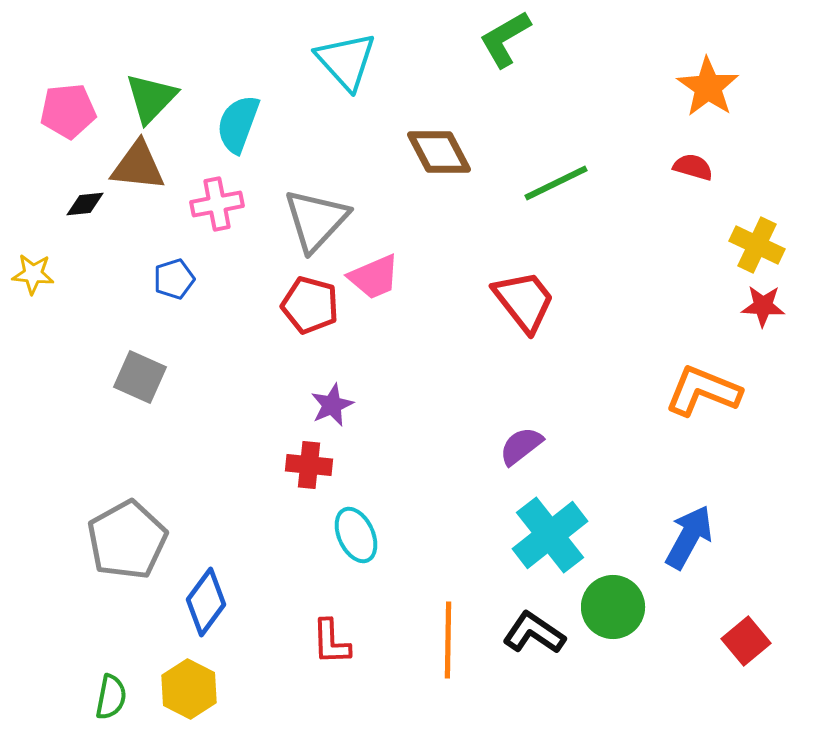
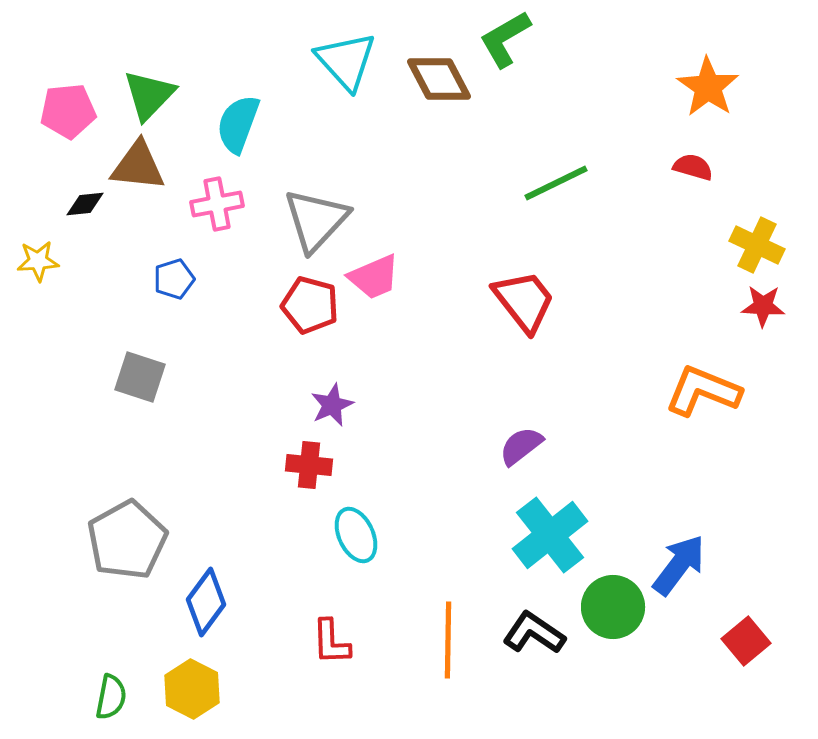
green triangle: moved 2 px left, 3 px up
brown diamond: moved 73 px up
yellow star: moved 5 px right, 13 px up; rotated 9 degrees counterclockwise
gray square: rotated 6 degrees counterclockwise
blue arrow: moved 10 px left, 28 px down; rotated 8 degrees clockwise
yellow hexagon: moved 3 px right
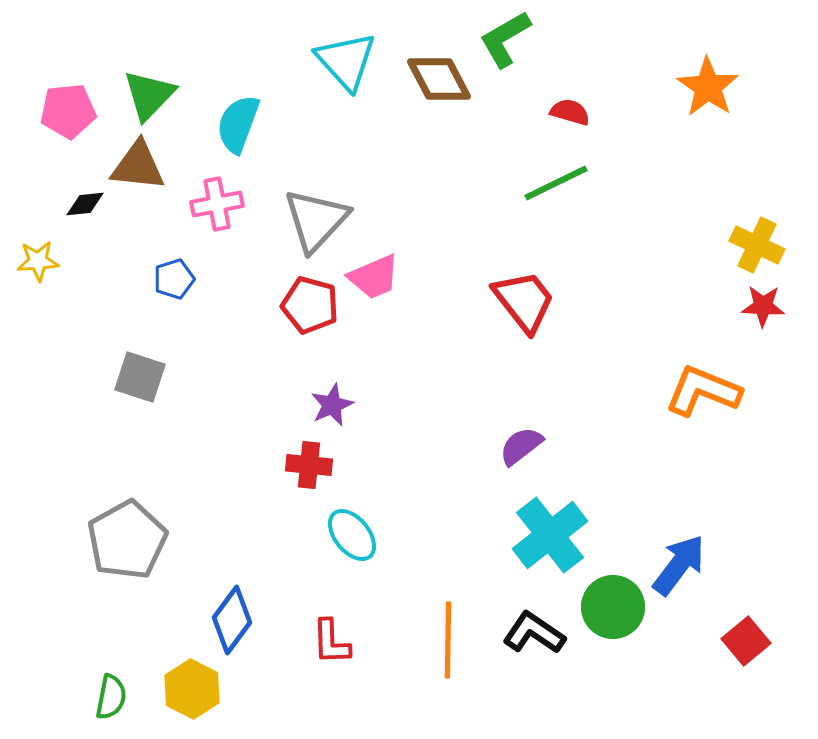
red semicircle: moved 123 px left, 55 px up
cyan ellipse: moved 4 px left; rotated 14 degrees counterclockwise
blue diamond: moved 26 px right, 18 px down
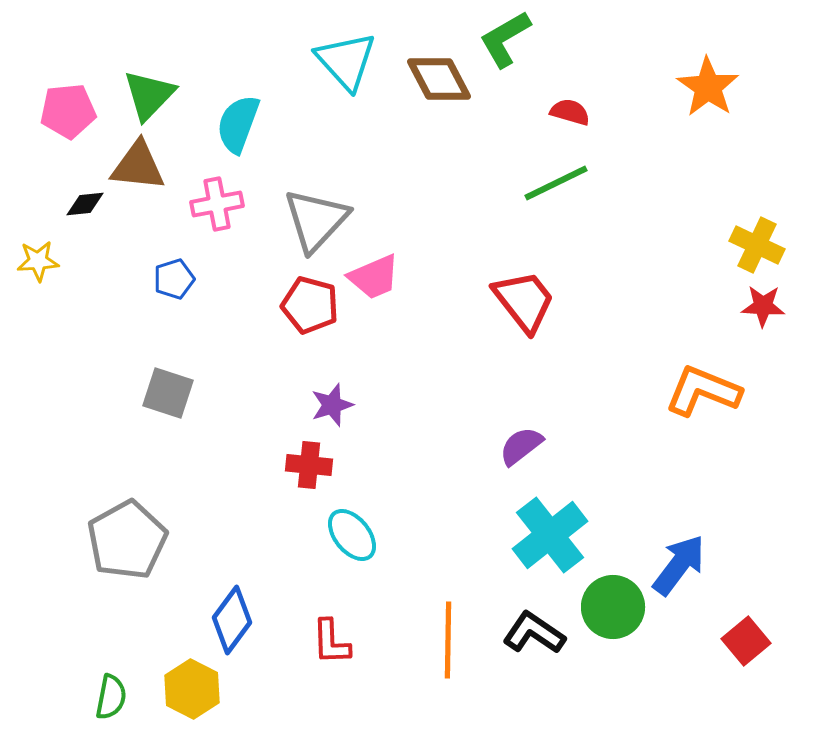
gray square: moved 28 px right, 16 px down
purple star: rotated 6 degrees clockwise
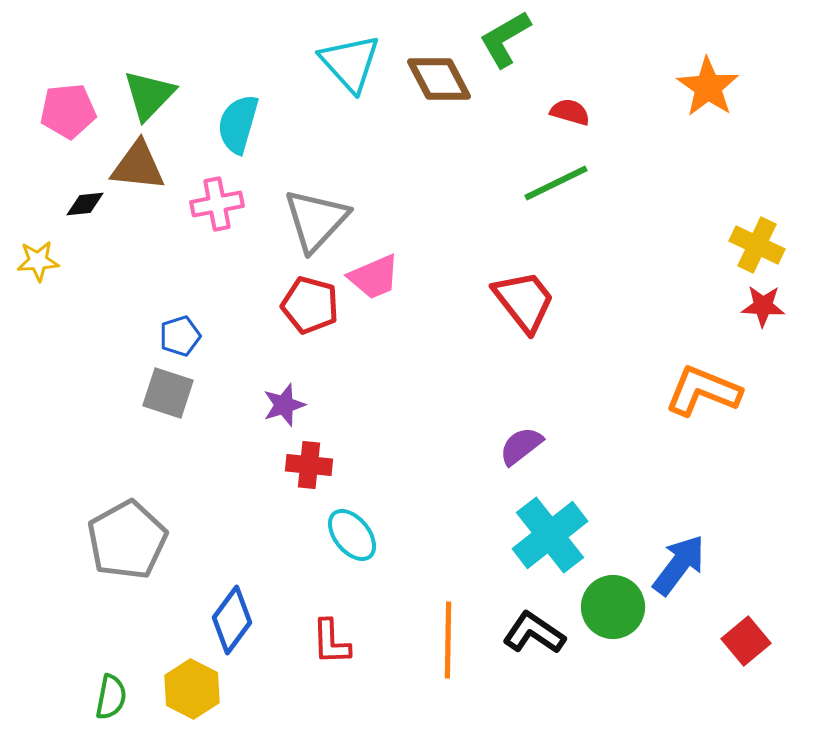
cyan triangle: moved 4 px right, 2 px down
cyan semicircle: rotated 4 degrees counterclockwise
blue pentagon: moved 6 px right, 57 px down
purple star: moved 48 px left
